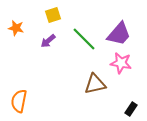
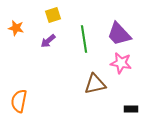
purple trapezoid: rotated 96 degrees clockwise
green line: rotated 36 degrees clockwise
black rectangle: rotated 56 degrees clockwise
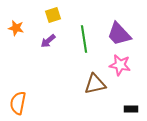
pink star: moved 1 px left, 2 px down
orange semicircle: moved 1 px left, 2 px down
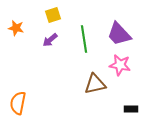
purple arrow: moved 2 px right, 1 px up
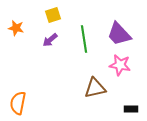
brown triangle: moved 4 px down
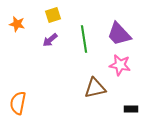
orange star: moved 1 px right, 4 px up
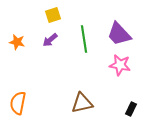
orange star: moved 18 px down
brown triangle: moved 13 px left, 15 px down
black rectangle: rotated 64 degrees counterclockwise
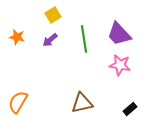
yellow square: rotated 14 degrees counterclockwise
orange star: moved 5 px up
orange semicircle: moved 1 px up; rotated 20 degrees clockwise
black rectangle: moved 1 px left; rotated 24 degrees clockwise
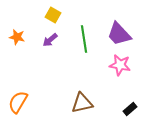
yellow square: rotated 28 degrees counterclockwise
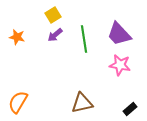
yellow square: rotated 28 degrees clockwise
purple arrow: moved 5 px right, 5 px up
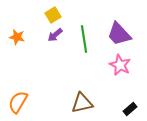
pink star: rotated 15 degrees clockwise
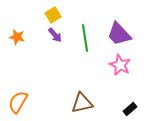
purple arrow: rotated 91 degrees counterclockwise
green line: moved 1 px right, 1 px up
